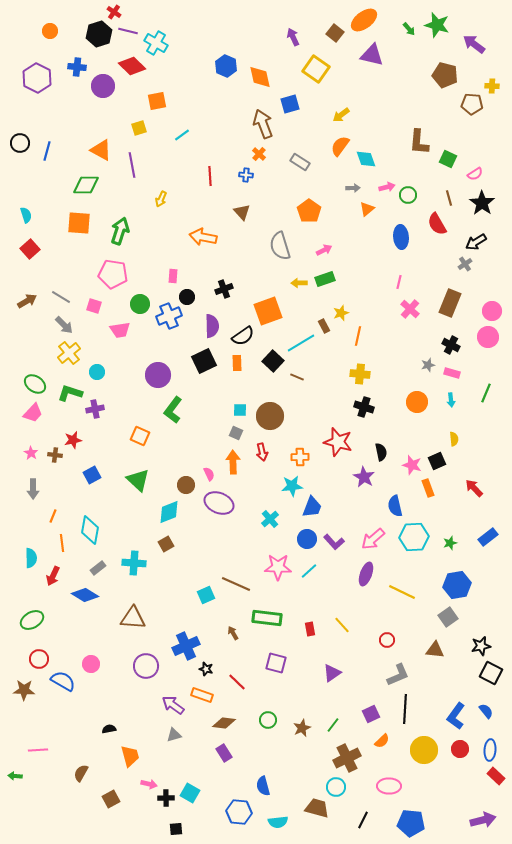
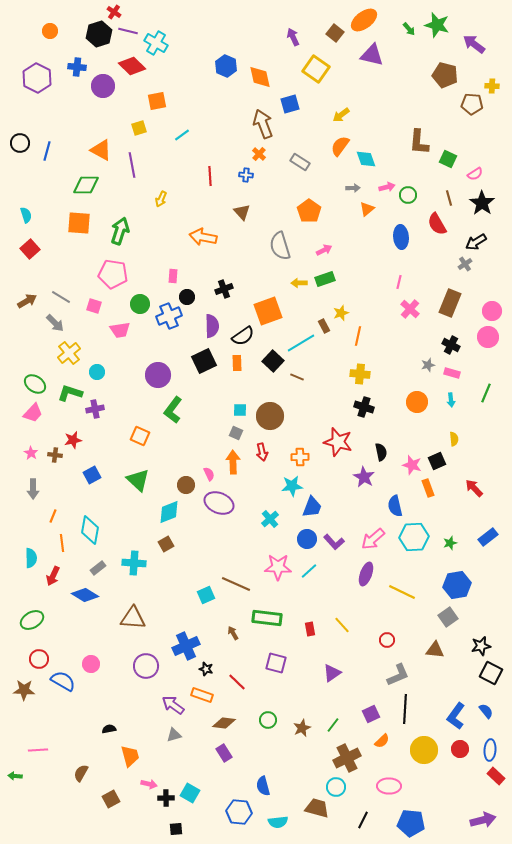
gray arrow at (64, 325): moved 9 px left, 2 px up
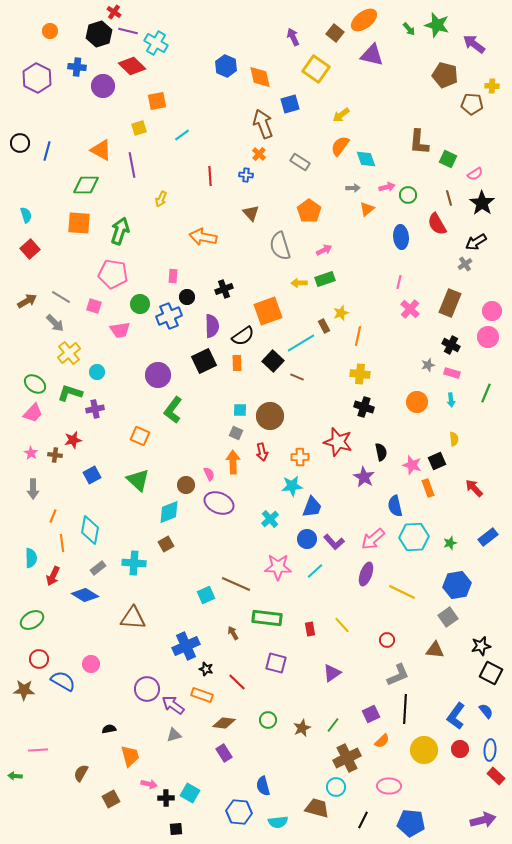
brown triangle at (242, 212): moved 9 px right, 1 px down
cyan line at (309, 571): moved 6 px right
purple circle at (146, 666): moved 1 px right, 23 px down
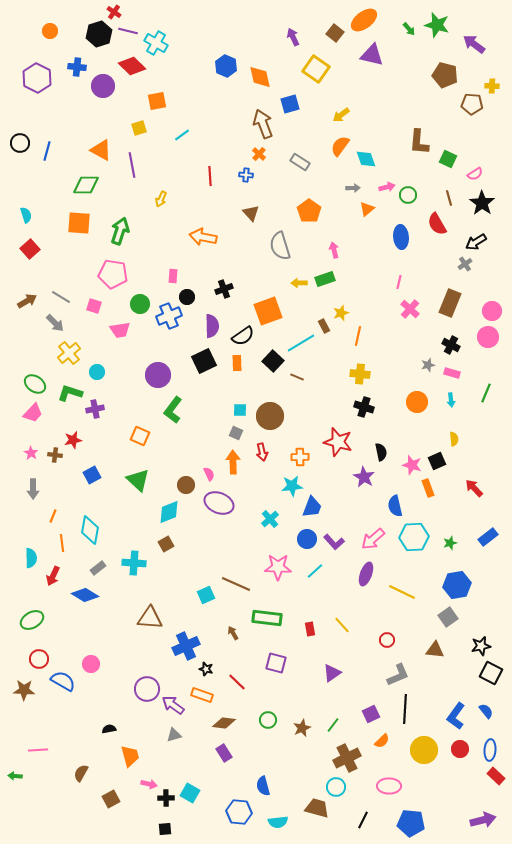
pink arrow at (324, 250): moved 10 px right; rotated 77 degrees counterclockwise
brown triangle at (133, 618): moved 17 px right
black square at (176, 829): moved 11 px left
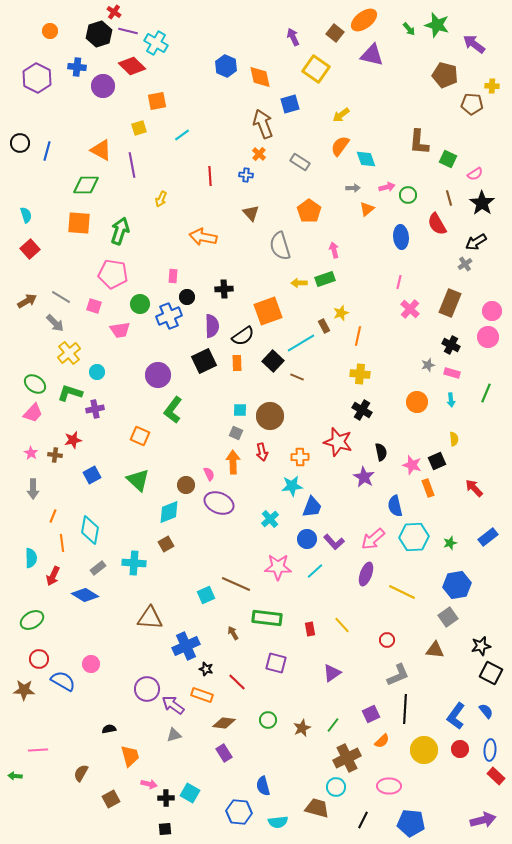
black cross at (224, 289): rotated 18 degrees clockwise
black cross at (364, 407): moved 2 px left, 3 px down; rotated 12 degrees clockwise
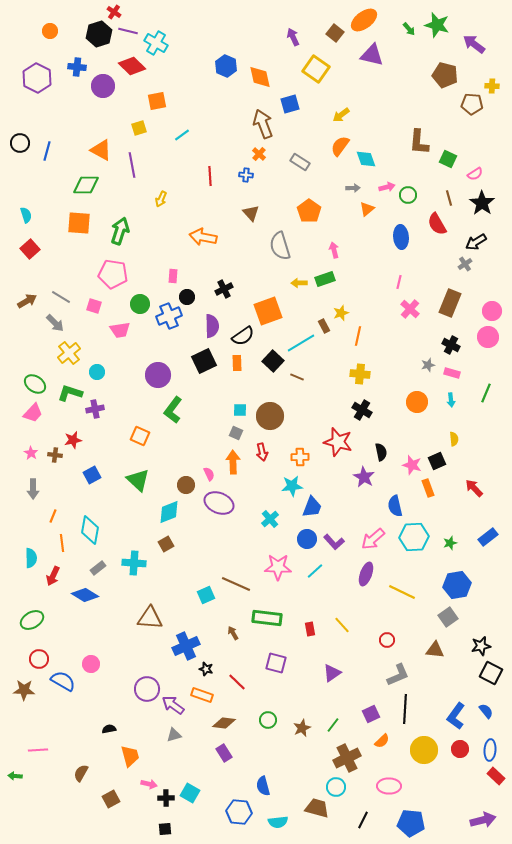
black cross at (224, 289): rotated 24 degrees counterclockwise
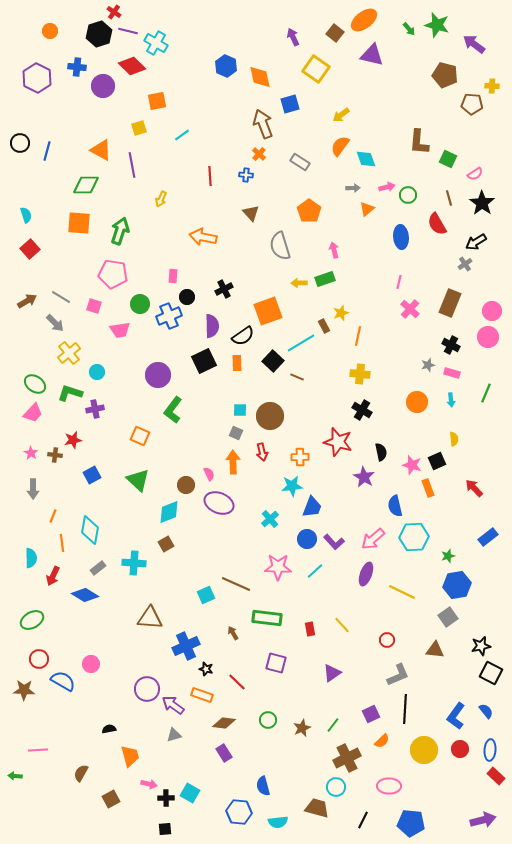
green star at (450, 543): moved 2 px left, 13 px down
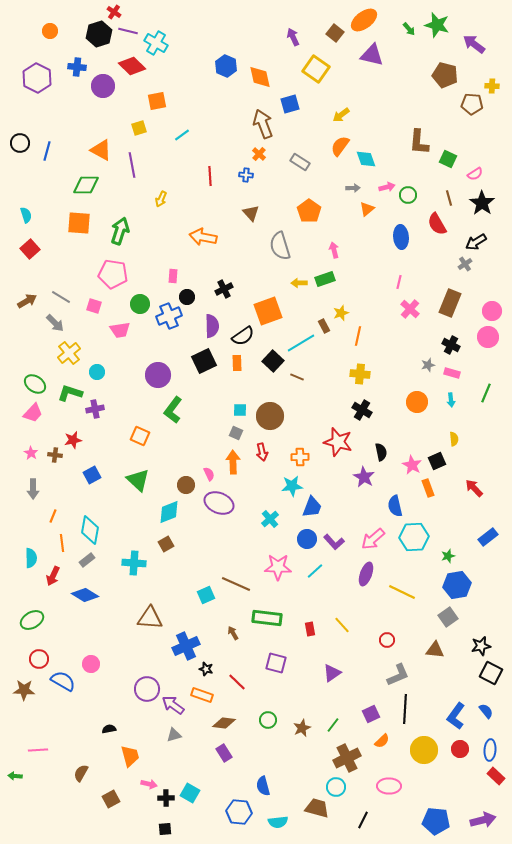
pink star at (412, 465): rotated 12 degrees clockwise
gray rectangle at (98, 568): moved 11 px left, 8 px up
blue pentagon at (411, 823): moved 25 px right, 2 px up
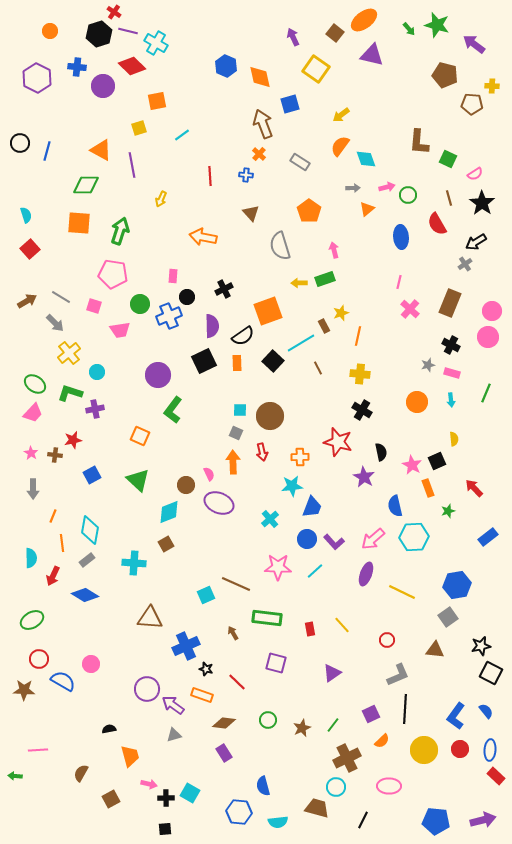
brown line at (297, 377): moved 21 px right, 9 px up; rotated 40 degrees clockwise
green star at (448, 556): moved 45 px up
